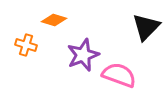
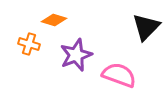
orange cross: moved 3 px right, 1 px up
purple star: moved 7 px left
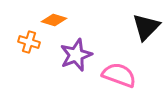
orange cross: moved 2 px up
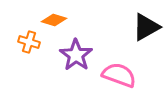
black triangle: rotated 16 degrees clockwise
purple star: rotated 16 degrees counterclockwise
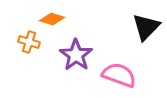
orange diamond: moved 2 px left, 1 px up
black triangle: rotated 16 degrees counterclockwise
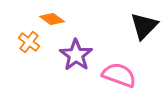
orange diamond: rotated 20 degrees clockwise
black triangle: moved 2 px left, 1 px up
orange cross: rotated 20 degrees clockwise
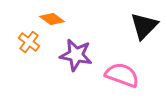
purple star: rotated 24 degrees counterclockwise
pink semicircle: moved 3 px right
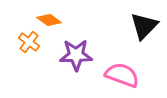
orange diamond: moved 3 px left, 1 px down
purple star: rotated 12 degrees counterclockwise
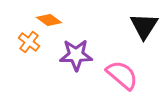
black triangle: rotated 12 degrees counterclockwise
pink semicircle: rotated 20 degrees clockwise
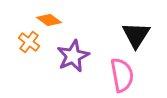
black triangle: moved 8 px left, 9 px down
purple star: moved 3 px left, 1 px down; rotated 24 degrees counterclockwise
pink semicircle: rotated 40 degrees clockwise
